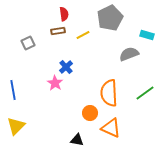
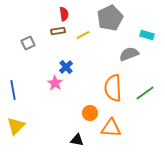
orange semicircle: moved 4 px right, 5 px up
orange triangle: rotated 20 degrees counterclockwise
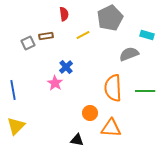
brown rectangle: moved 12 px left, 5 px down
green line: moved 2 px up; rotated 36 degrees clockwise
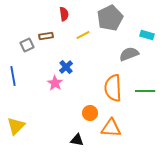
gray square: moved 1 px left, 2 px down
blue line: moved 14 px up
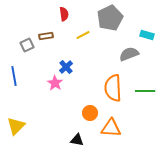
blue line: moved 1 px right
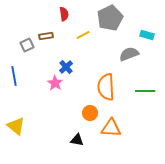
orange semicircle: moved 7 px left, 1 px up
yellow triangle: rotated 36 degrees counterclockwise
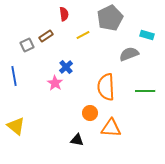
brown rectangle: rotated 24 degrees counterclockwise
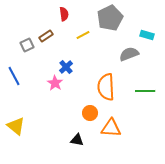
blue line: rotated 18 degrees counterclockwise
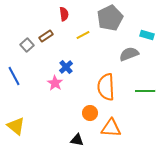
gray square: rotated 16 degrees counterclockwise
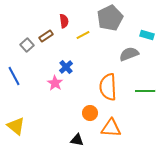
red semicircle: moved 7 px down
orange semicircle: moved 2 px right
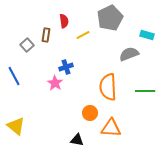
brown rectangle: moved 1 px up; rotated 48 degrees counterclockwise
blue cross: rotated 24 degrees clockwise
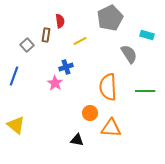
red semicircle: moved 4 px left
yellow line: moved 3 px left, 6 px down
gray semicircle: rotated 78 degrees clockwise
blue line: rotated 48 degrees clockwise
yellow triangle: moved 1 px up
